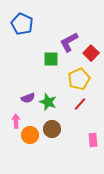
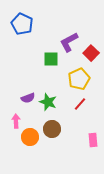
orange circle: moved 2 px down
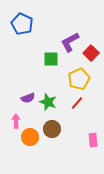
purple L-shape: moved 1 px right
red line: moved 3 px left, 1 px up
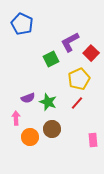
green square: rotated 28 degrees counterclockwise
pink arrow: moved 3 px up
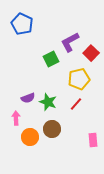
yellow pentagon: rotated 10 degrees clockwise
red line: moved 1 px left, 1 px down
